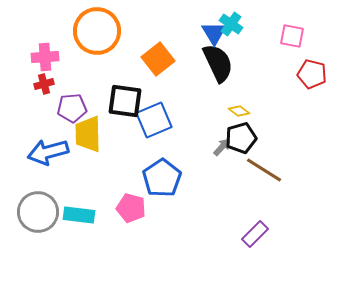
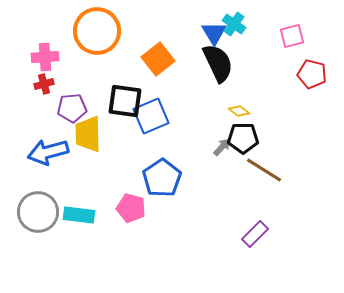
cyan cross: moved 3 px right
pink square: rotated 25 degrees counterclockwise
blue square: moved 3 px left, 4 px up
black pentagon: moved 2 px right; rotated 16 degrees clockwise
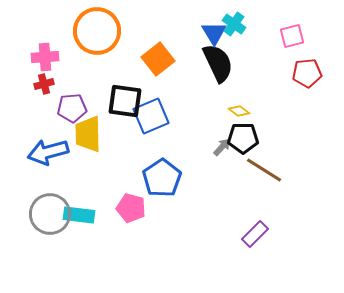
red pentagon: moved 5 px left, 1 px up; rotated 20 degrees counterclockwise
gray circle: moved 12 px right, 2 px down
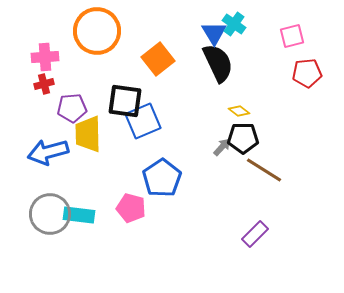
blue square: moved 8 px left, 5 px down
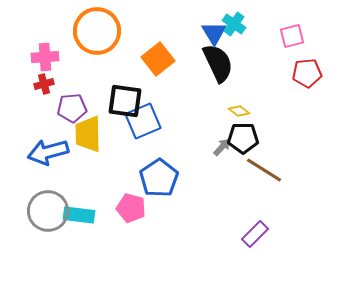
blue pentagon: moved 3 px left
gray circle: moved 2 px left, 3 px up
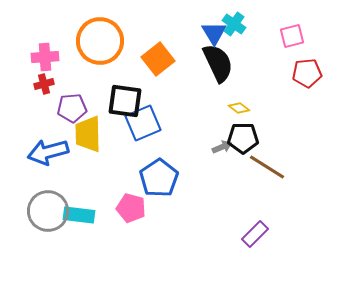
orange circle: moved 3 px right, 10 px down
yellow diamond: moved 3 px up
blue square: moved 2 px down
gray arrow: rotated 24 degrees clockwise
brown line: moved 3 px right, 3 px up
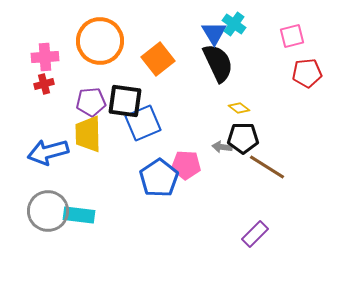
purple pentagon: moved 19 px right, 6 px up
gray arrow: rotated 150 degrees counterclockwise
pink pentagon: moved 55 px right, 43 px up; rotated 12 degrees counterclockwise
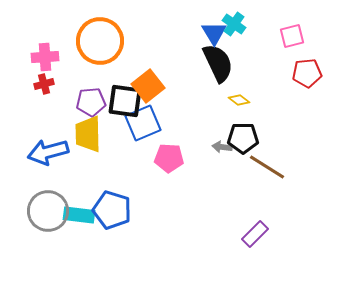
orange square: moved 10 px left, 27 px down
yellow diamond: moved 8 px up
pink pentagon: moved 17 px left, 7 px up
blue pentagon: moved 47 px left, 32 px down; rotated 21 degrees counterclockwise
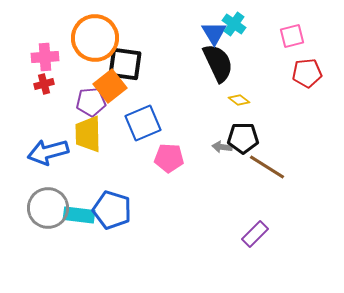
orange circle: moved 5 px left, 3 px up
orange square: moved 38 px left
black square: moved 37 px up
gray circle: moved 3 px up
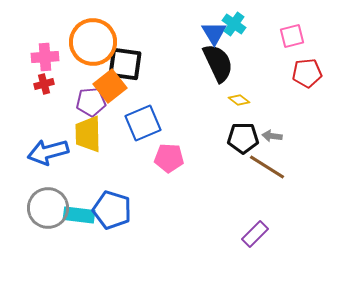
orange circle: moved 2 px left, 4 px down
gray arrow: moved 50 px right, 11 px up
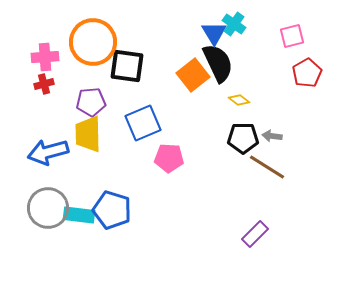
black square: moved 2 px right, 2 px down
red pentagon: rotated 24 degrees counterclockwise
orange square: moved 83 px right, 11 px up
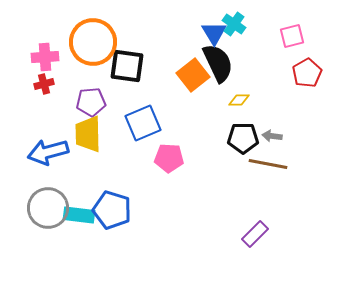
yellow diamond: rotated 40 degrees counterclockwise
brown line: moved 1 px right, 3 px up; rotated 21 degrees counterclockwise
